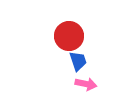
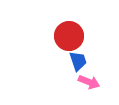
pink arrow: moved 3 px right, 2 px up; rotated 10 degrees clockwise
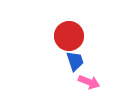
blue trapezoid: moved 3 px left
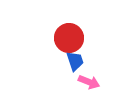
red circle: moved 2 px down
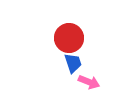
blue trapezoid: moved 2 px left, 2 px down
